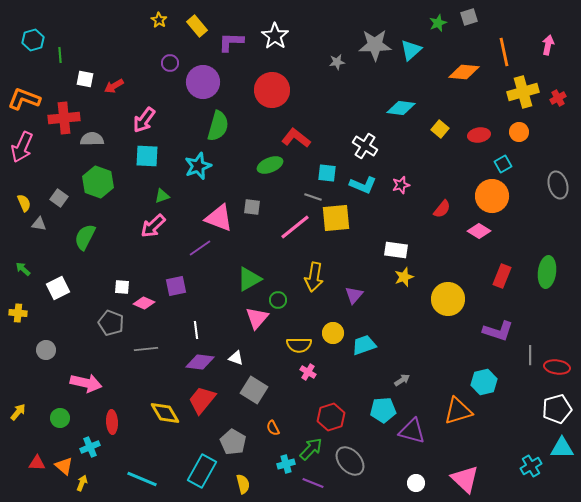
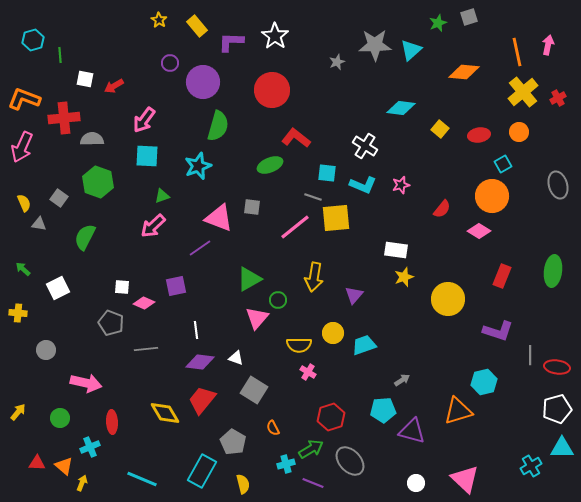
orange line at (504, 52): moved 13 px right
gray star at (337, 62): rotated 14 degrees counterclockwise
yellow cross at (523, 92): rotated 24 degrees counterclockwise
green ellipse at (547, 272): moved 6 px right, 1 px up
green arrow at (311, 449): rotated 15 degrees clockwise
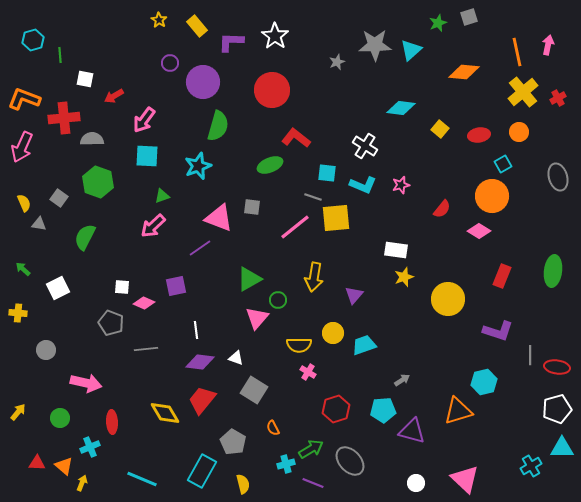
red arrow at (114, 86): moved 10 px down
gray ellipse at (558, 185): moved 8 px up
red hexagon at (331, 417): moved 5 px right, 8 px up
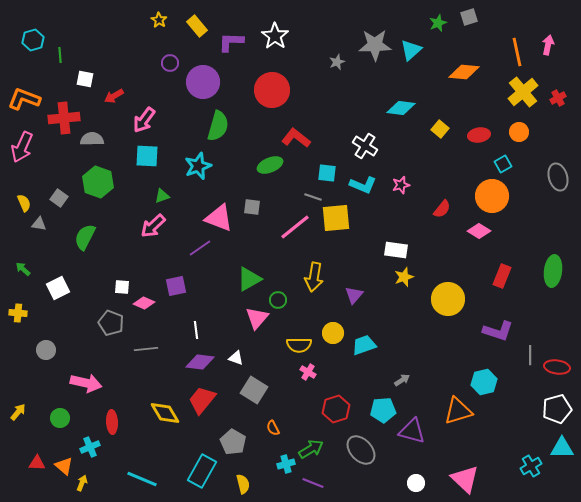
gray ellipse at (350, 461): moved 11 px right, 11 px up
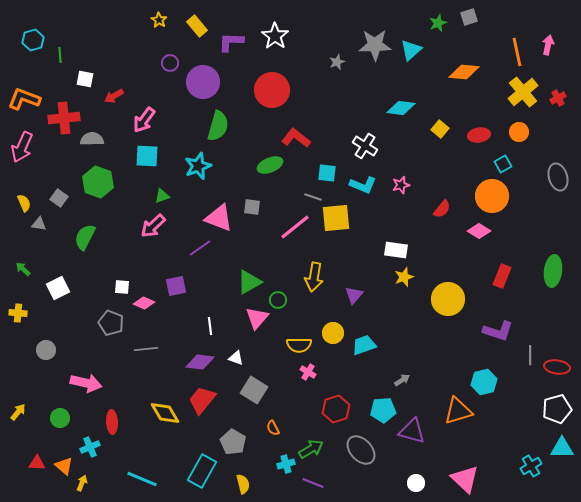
green triangle at (249, 279): moved 3 px down
white line at (196, 330): moved 14 px right, 4 px up
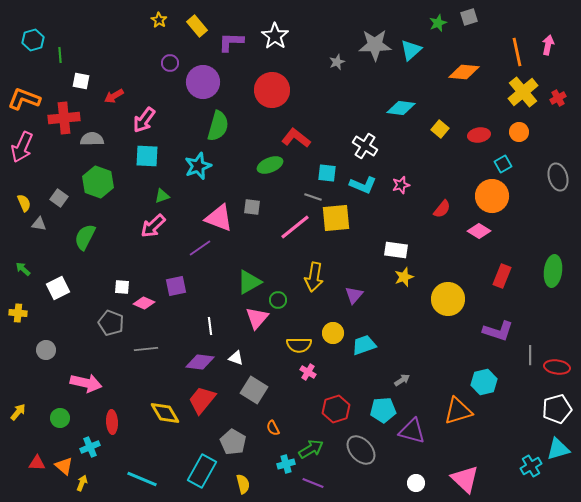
white square at (85, 79): moved 4 px left, 2 px down
cyan triangle at (562, 448): moved 4 px left, 1 px down; rotated 15 degrees counterclockwise
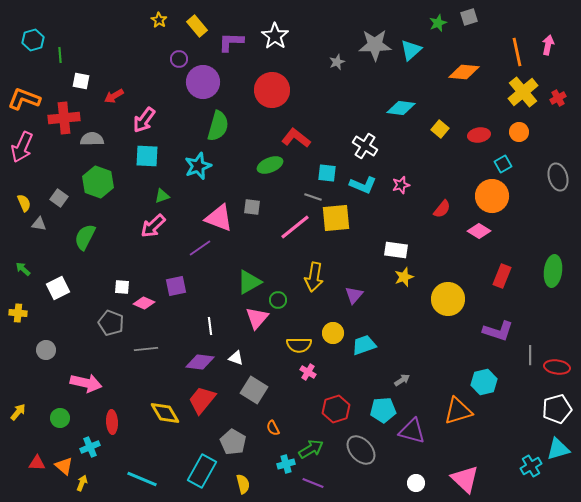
purple circle at (170, 63): moved 9 px right, 4 px up
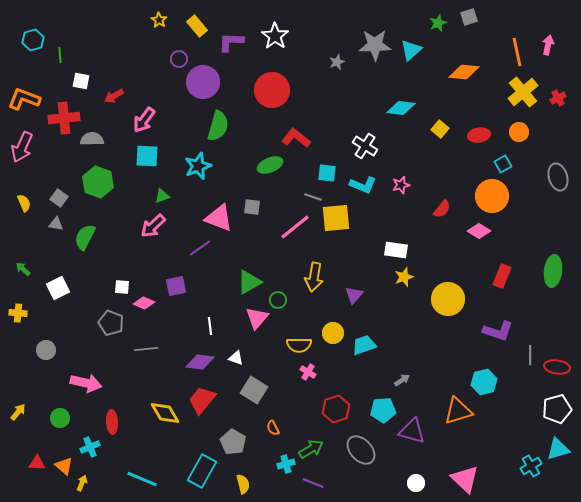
gray triangle at (39, 224): moved 17 px right
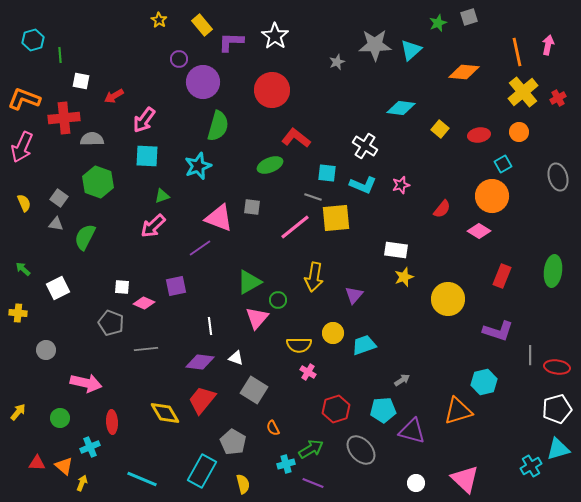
yellow rectangle at (197, 26): moved 5 px right, 1 px up
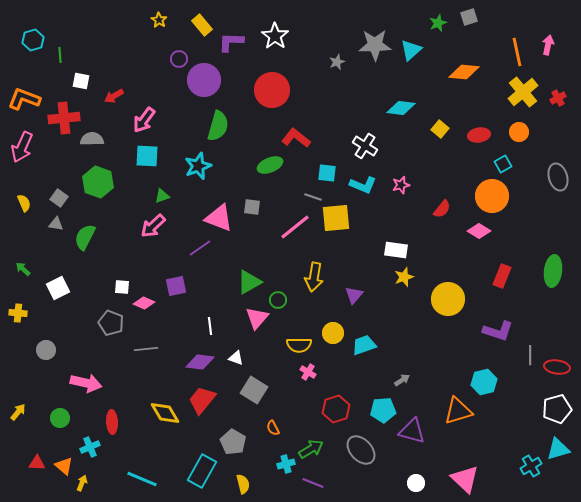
purple circle at (203, 82): moved 1 px right, 2 px up
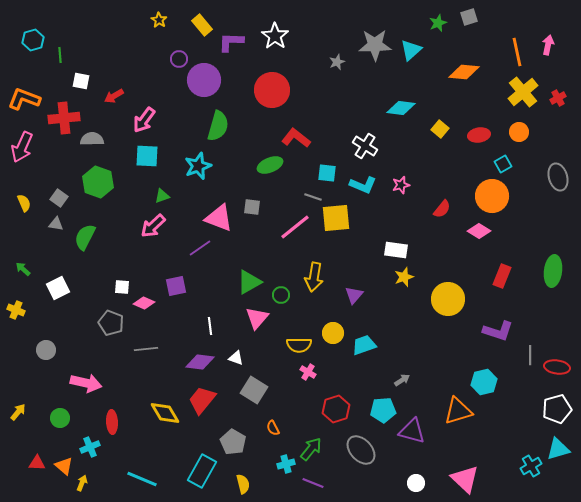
green circle at (278, 300): moved 3 px right, 5 px up
yellow cross at (18, 313): moved 2 px left, 3 px up; rotated 18 degrees clockwise
green arrow at (311, 449): rotated 20 degrees counterclockwise
